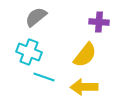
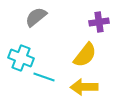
purple cross: rotated 12 degrees counterclockwise
cyan cross: moved 8 px left, 6 px down
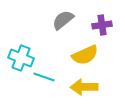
gray semicircle: moved 27 px right, 3 px down
purple cross: moved 3 px right, 3 px down
yellow semicircle: rotated 28 degrees clockwise
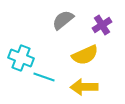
purple cross: rotated 24 degrees counterclockwise
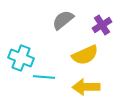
cyan line: rotated 15 degrees counterclockwise
yellow arrow: moved 2 px right
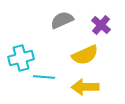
gray semicircle: moved 1 px left; rotated 15 degrees clockwise
purple cross: moved 1 px left; rotated 18 degrees counterclockwise
cyan cross: rotated 35 degrees counterclockwise
yellow arrow: moved 1 px left
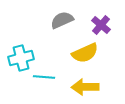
yellow semicircle: moved 2 px up
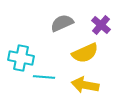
gray semicircle: moved 3 px down
cyan cross: rotated 25 degrees clockwise
yellow arrow: moved 2 px up; rotated 12 degrees clockwise
